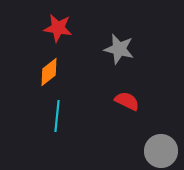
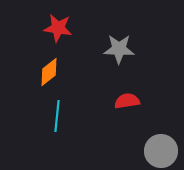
gray star: rotated 12 degrees counterclockwise
red semicircle: rotated 35 degrees counterclockwise
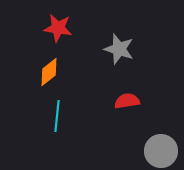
gray star: rotated 16 degrees clockwise
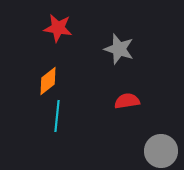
orange diamond: moved 1 px left, 9 px down
